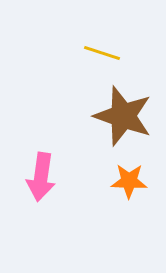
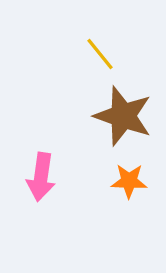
yellow line: moved 2 px left, 1 px down; rotated 33 degrees clockwise
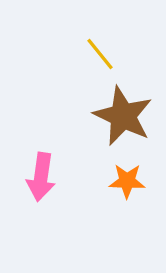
brown star: rotated 6 degrees clockwise
orange star: moved 2 px left
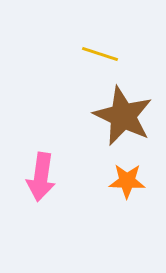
yellow line: rotated 33 degrees counterclockwise
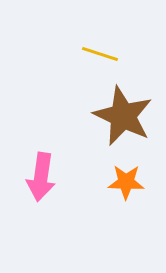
orange star: moved 1 px left, 1 px down
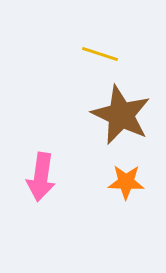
brown star: moved 2 px left, 1 px up
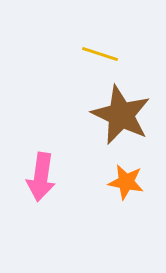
orange star: rotated 9 degrees clockwise
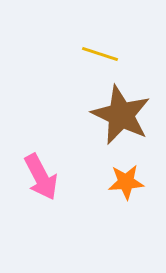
pink arrow: rotated 36 degrees counterclockwise
orange star: rotated 15 degrees counterclockwise
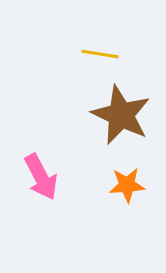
yellow line: rotated 9 degrees counterclockwise
orange star: moved 1 px right, 3 px down
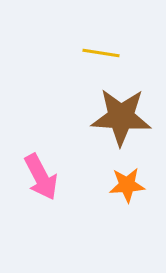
yellow line: moved 1 px right, 1 px up
brown star: moved 2 px down; rotated 22 degrees counterclockwise
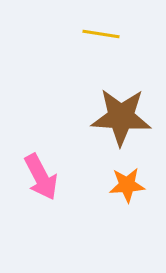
yellow line: moved 19 px up
